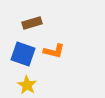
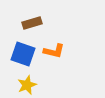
yellow star: rotated 18 degrees clockwise
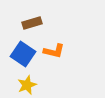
blue square: rotated 15 degrees clockwise
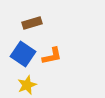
orange L-shape: moved 2 px left, 5 px down; rotated 25 degrees counterclockwise
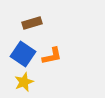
yellow star: moved 3 px left, 3 px up
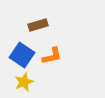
brown rectangle: moved 6 px right, 2 px down
blue square: moved 1 px left, 1 px down
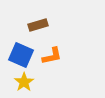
blue square: moved 1 px left; rotated 10 degrees counterclockwise
yellow star: rotated 12 degrees counterclockwise
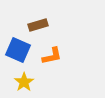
blue square: moved 3 px left, 5 px up
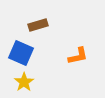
blue square: moved 3 px right, 3 px down
orange L-shape: moved 26 px right
